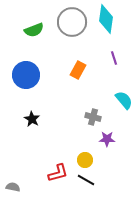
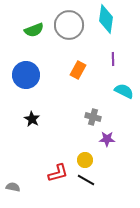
gray circle: moved 3 px left, 3 px down
purple line: moved 1 px left, 1 px down; rotated 16 degrees clockwise
cyan semicircle: moved 9 px up; rotated 24 degrees counterclockwise
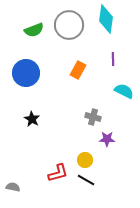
blue circle: moved 2 px up
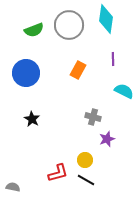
purple star: rotated 21 degrees counterclockwise
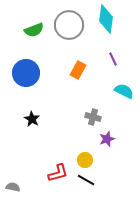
purple line: rotated 24 degrees counterclockwise
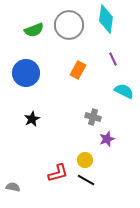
black star: rotated 14 degrees clockwise
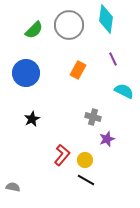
green semicircle: rotated 24 degrees counterclockwise
red L-shape: moved 4 px right, 18 px up; rotated 35 degrees counterclockwise
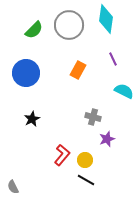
gray semicircle: rotated 128 degrees counterclockwise
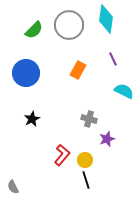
gray cross: moved 4 px left, 2 px down
black line: rotated 42 degrees clockwise
